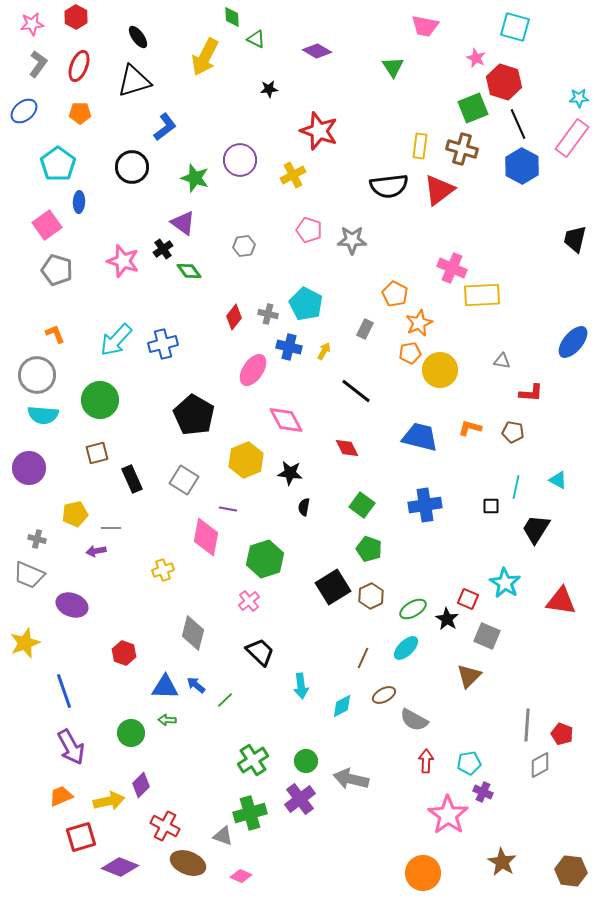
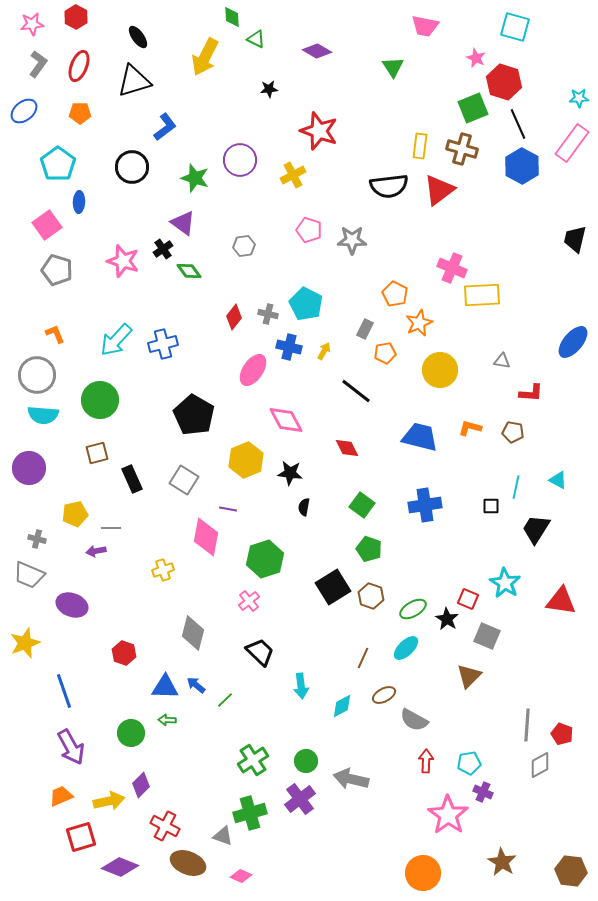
pink rectangle at (572, 138): moved 5 px down
orange pentagon at (410, 353): moved 25 px left
brown hexagon at (371, 596): rotated 15 degrees counterclockwise
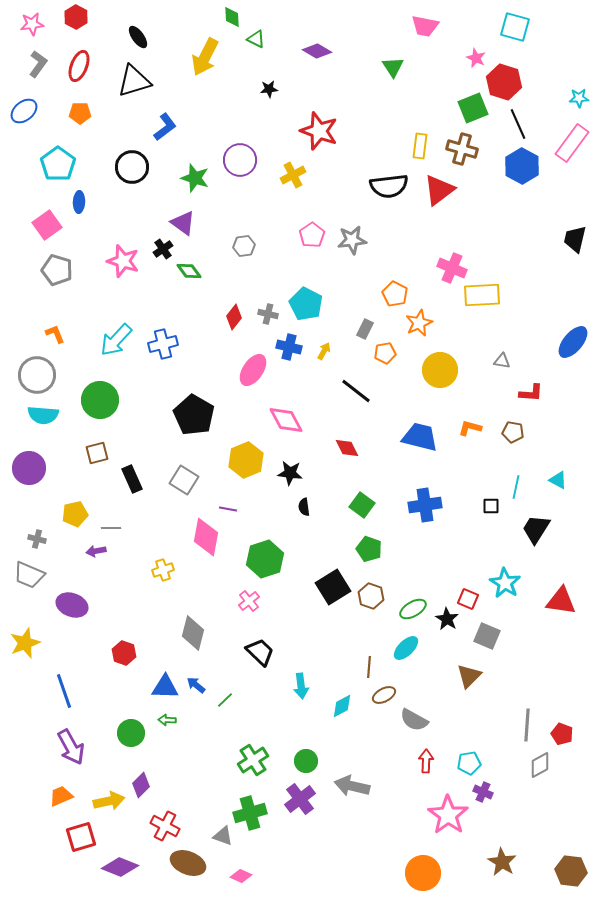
pink pentagon at (309, 230): moved 3 px right, 5 px down; rotated 20 degrees clockwise
gray star at (352, 240): rotated 8 degrees counterclockwise
black semicircle at (304, 507): rotated 18 degrees counterclockwise
brown line at (363, 658): moved 6 px right, 9 px down; rotated 20 degrees counterclockwise
gray arrow at (351, 779): moved 1 px right, 7 px down
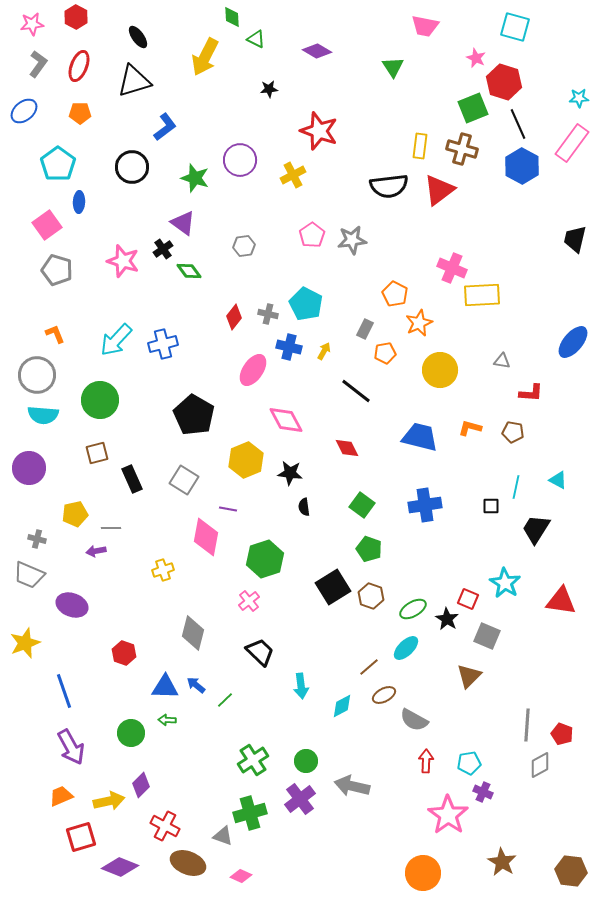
brown line at (369, 667): rotated 45 degrees clockwise
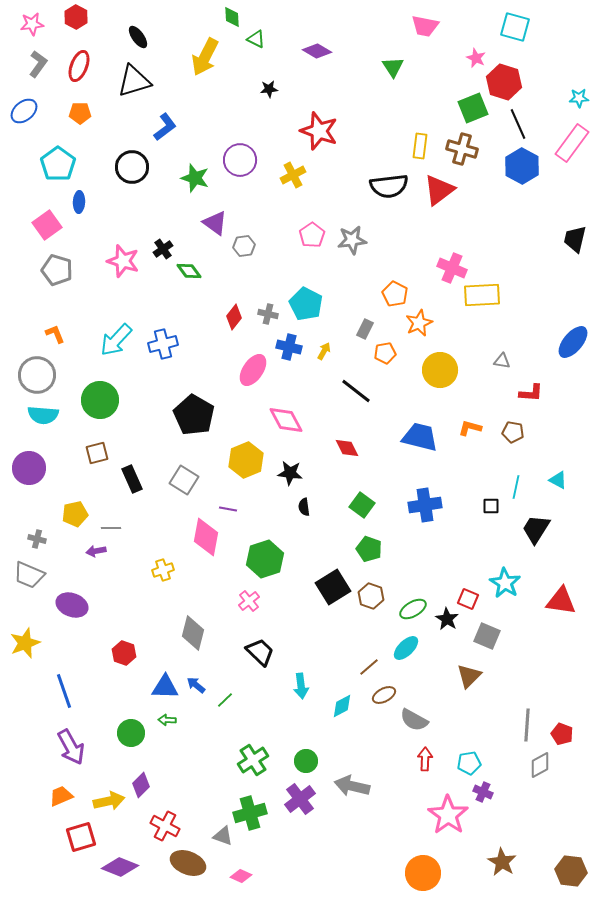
purple triangle at (183, 223): moved 32 px right
red arrow at (426, 761): moved 1 px left, 2 px up
